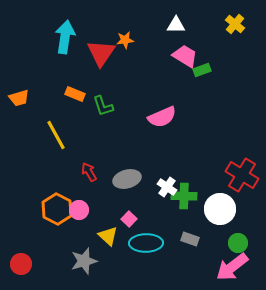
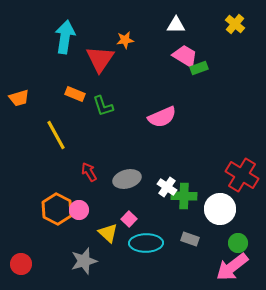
red triangle: moved 1 px left, 6 px down
green rectangle: moved 3 px left, 2 px up
yellow triangle: moved 3 px up
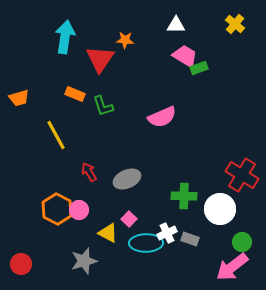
orange star: rotated 12 degrees clockwise
gray ellipse: rotated 8 degrees counterclockwise
white cross: moved 46 px down; rotated 30 degrees clockwise
yellow triangle: rotated 15 degrees counterclockwise
green circle: moved 4 px right, 1 px up
